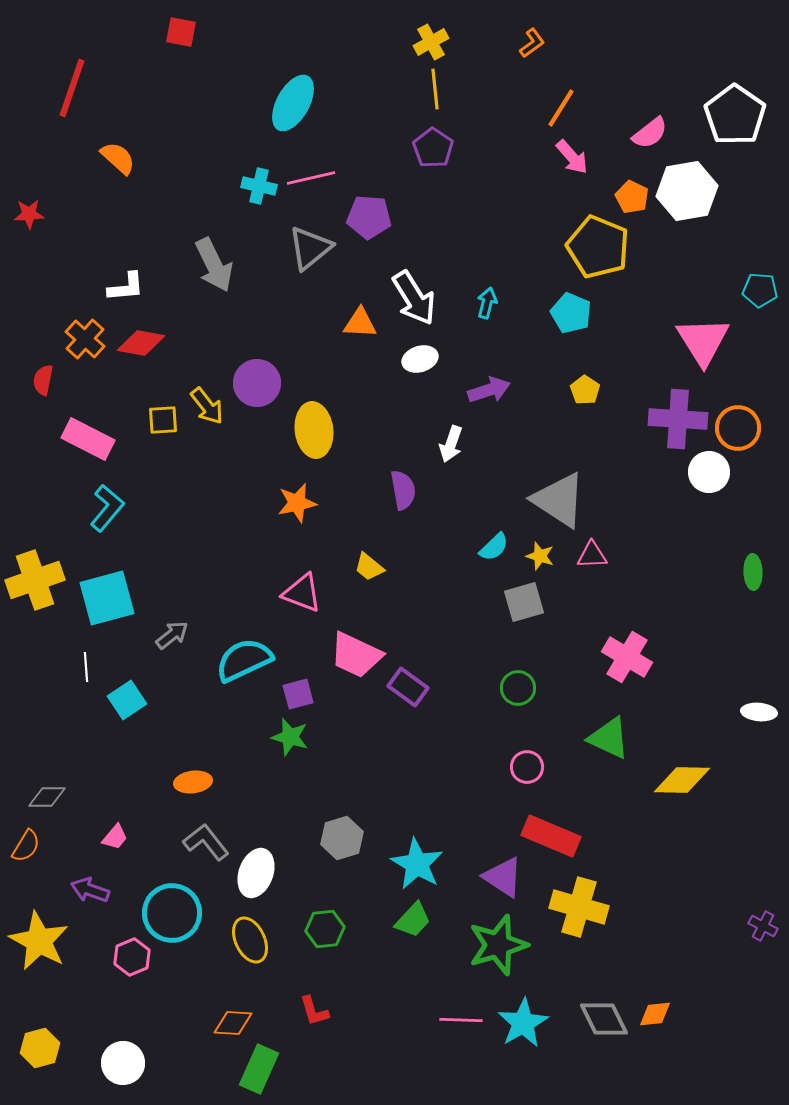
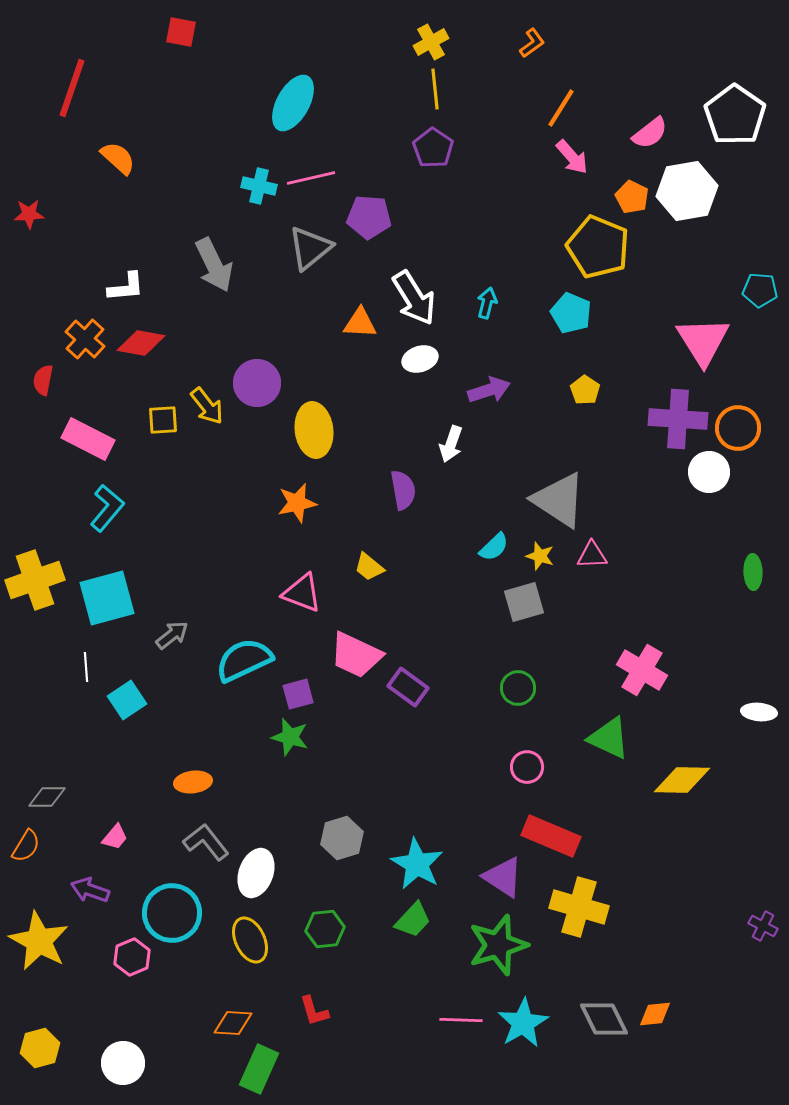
pink cross at (627, 657): moved 15 px right, 13 px down
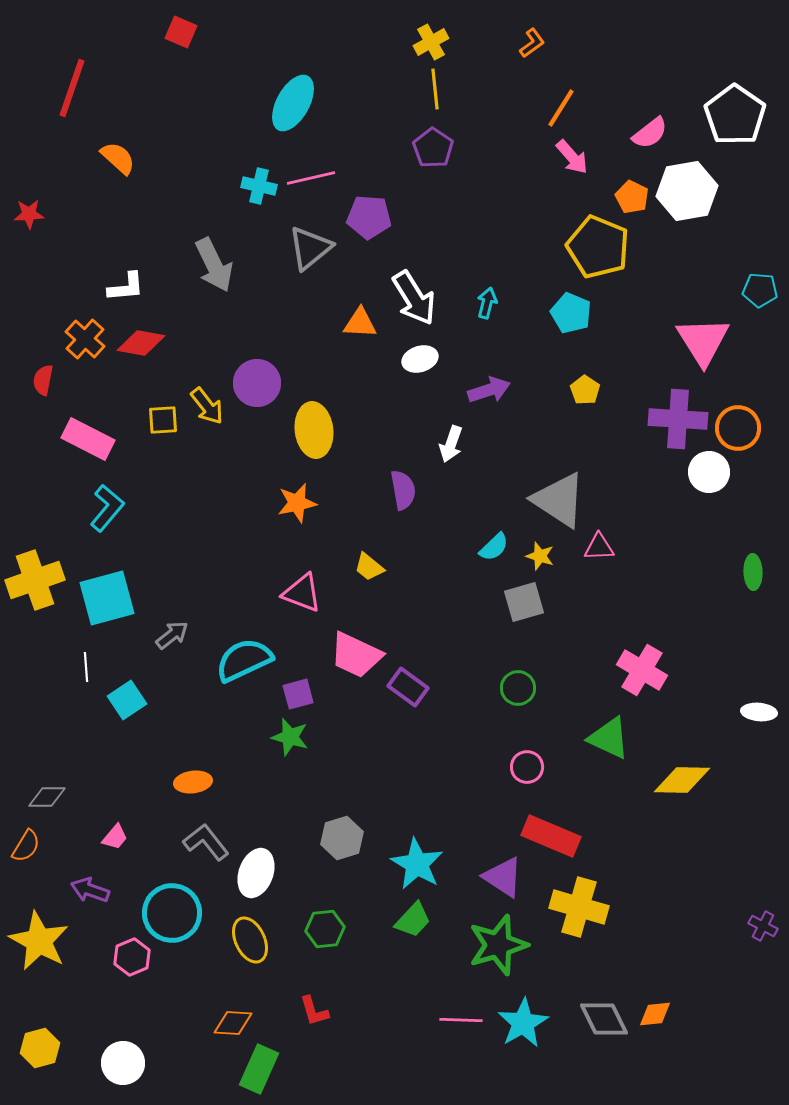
red square at (181, 32): rotated 12 degrees clockwise
pink triangle at (592, 555): moved 7 px right, 8 px up
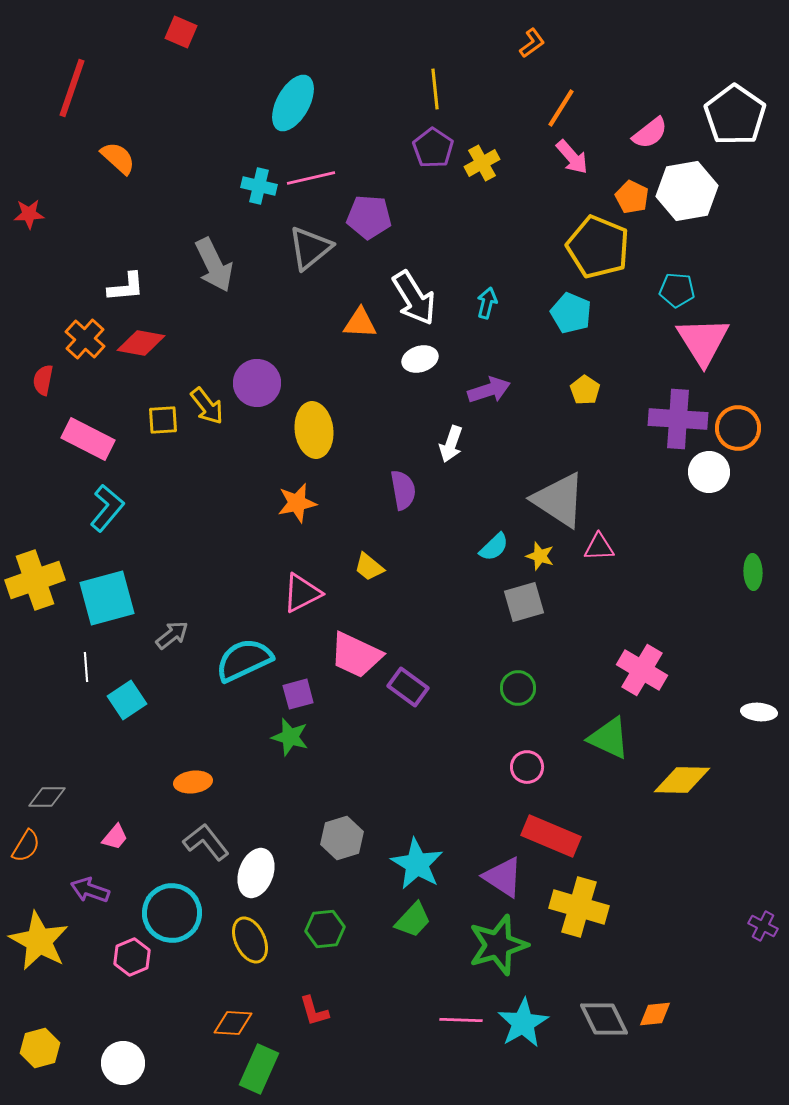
yellow cross at (431, 42): moved 51 px right, 121 px down
cyan pentagon at (760, 290): moved 83 px left
pink triangle at (302, 593): rotated 48 degrees counterclockwise
